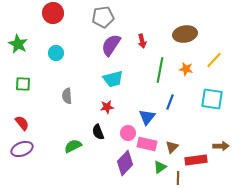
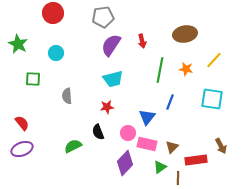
green square: moved 10 px right, 5 px up
brown arrow: rotated 63 degrees clockwise
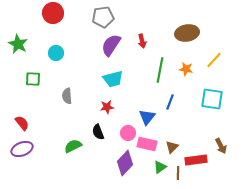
brown ellipse: moved 2 px right, 1 px up
brown line: moved 5 px up
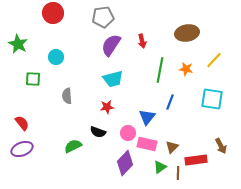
cyan circle: moved 4 px down
black semicircle: rotated 49 degrees counterclockwise
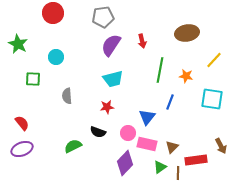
orange star: moved 7 px down
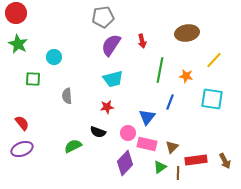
red circle: moved 37 px left
cyan circle: moved 2 px left
brown arrow: moved 4 px right, 15 px down
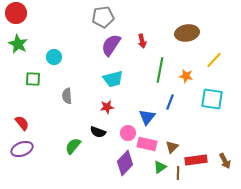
green semicircle: rotated 24 degrees counterclockwise
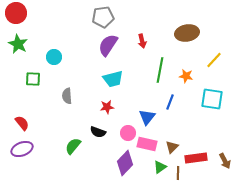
purple semicircle: moved 3 px left
red rectangle: moved 2 px up
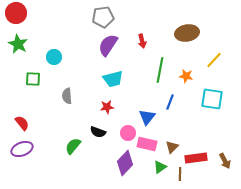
brown line: moved 2 px right, 1 px down
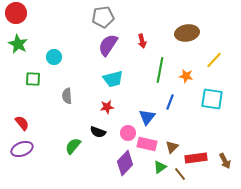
brown line: rotated 40 degrees counterclockwise
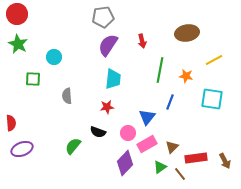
red circle: moved 1 px right, 1 px down
yellow line: rotated 18 degrees clockwise
cyan trapezoid: rotated 70 degrees counterclockwise
red semicircle: moved 11 px left; rotated 35 degrees clockwise
pink rectangle: rotated 42 degrees counterclockwise
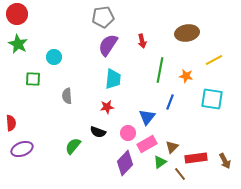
green triangle: moved 5 px up
